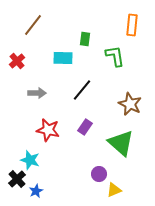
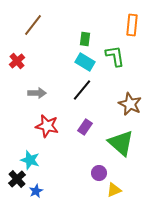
cyan rectangle: moved 22 px right, 4 px down; rotated 30 degrees clockwise
red star: moved 1 px left, 4 px up
purple circle: moved 1 px up
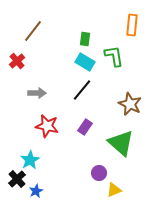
brown line: moved 6 px down
green L-shape: moved 1 px left
cyan star: rotated 24 degrees clockwise
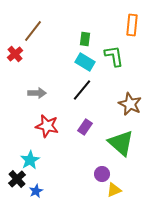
red cross: moved 2 px left, 7 px up
purple circle: moved 3 px right, 1 px down
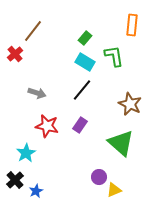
green rectangle: moved 1 px up; rotated 32 degrees clockwise
gray arrow: rotated 18 degrees clockwise
purple rectangle: moved 5 px left, 2 px up
cyan star: moved 4 px left, 7 px up
purple circle: moved 3 px left, 3 px down
black cross: moved 2 px left, 1 px down
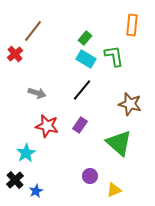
cyan rectangle: moved 1 px right, 3 px up
brown star: rotated 10 degrees counterclockwise
green triangle: moved 2 px left
purple circle: moved 9 px left, 1 px up
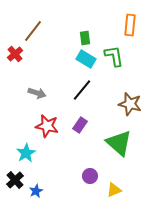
orange rectangle: moved 2 px left
green rectangle: rotated 48 degrees counterclockwise
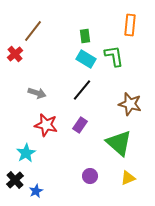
green rectangle: moved 2 px up
red star: moved 1 px left, 1 px up
yellow triangle: moved 14 px right, 12 px up
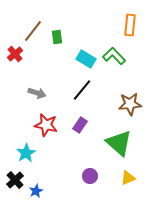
green rectangle: moved 28 px left, 1 px down
green L-shape: rotated 35 degrees counterclockwise
brown star: rotated 20 degrees counterclockwise
